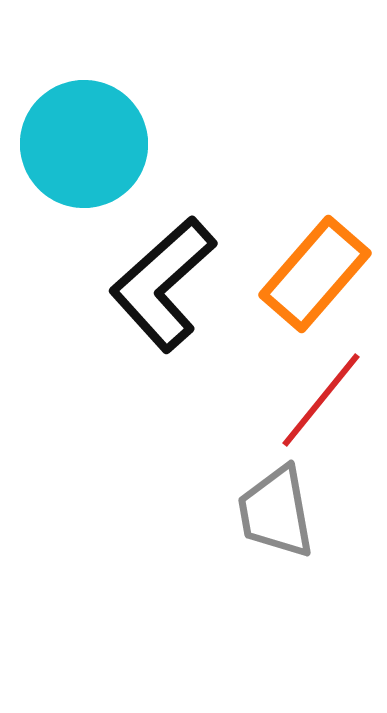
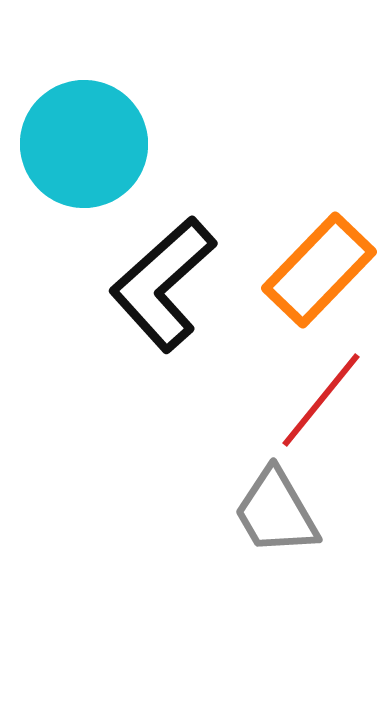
orange rectangle: moved 4 px right, 4 px up; rotated 3 degrees clockwise
gray trapezoid: rotated 20 degrees counterclockwise
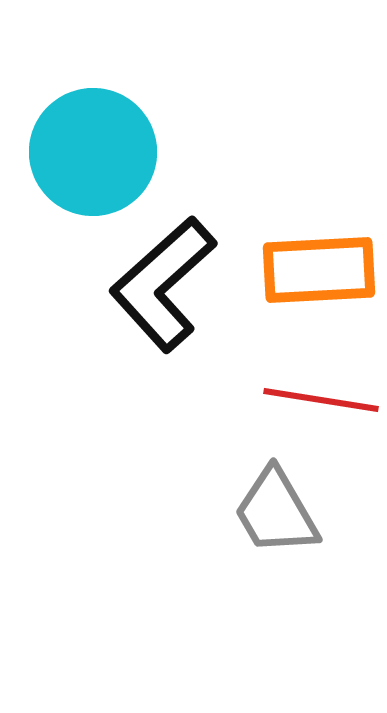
cyan circle: moved 9 px right, 8 px down
orange rectangle: rotated 43 degrees clockwise
red line: rotated 60 degrees clockwise
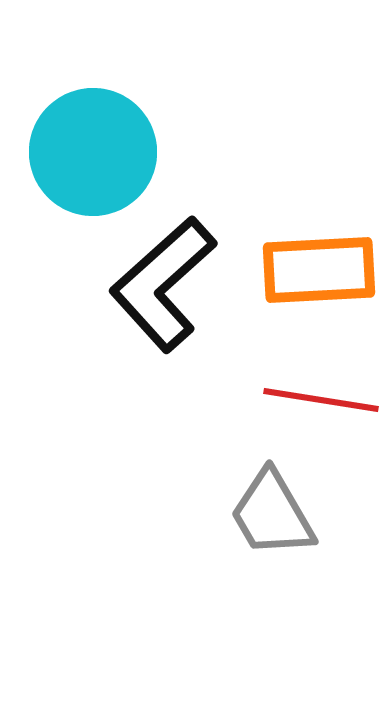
gray trapezoid: moved 4 px left, 2 px down
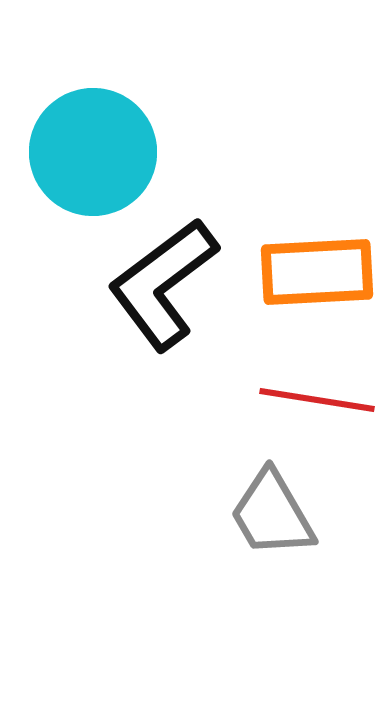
orange rectangle: moved 2 px left, 2 px down
black L-shape: rotated 5 degrees clockwise
red line: moved 4 px left
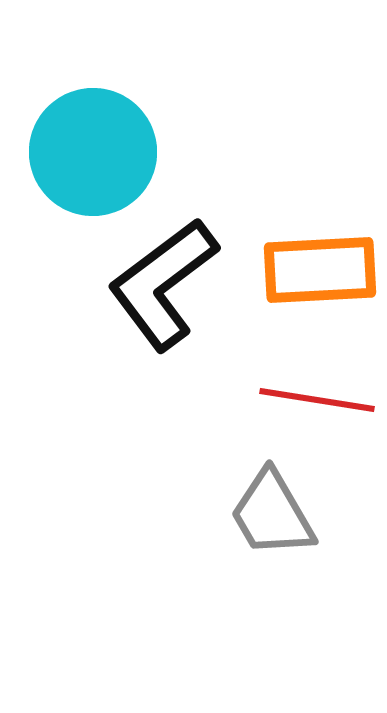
orange rectangle: moved 3 px right, 2 px up
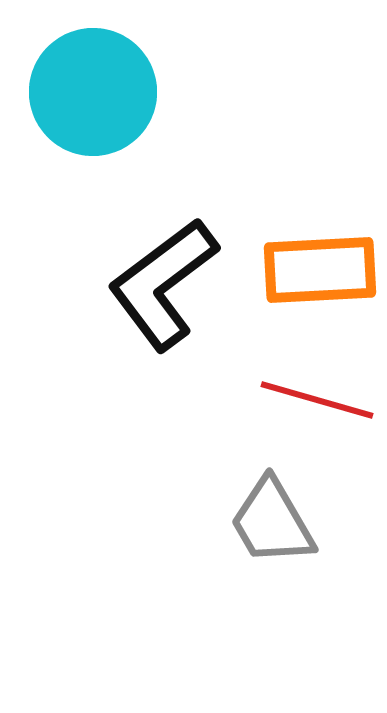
cyan circle: moved 60 px up
red line: rotated 7 degrees clockwise
gray trapezoid: moved 8 px down
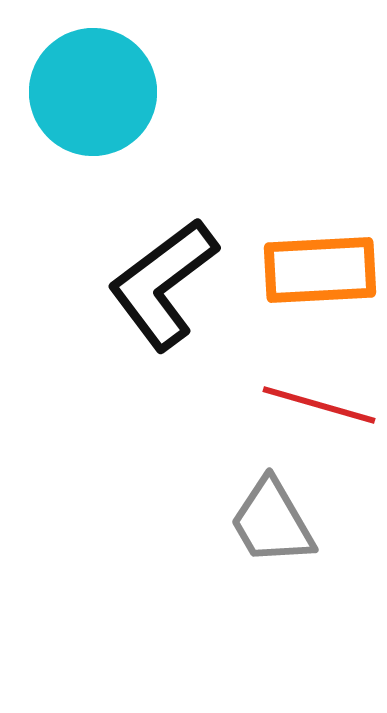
red line: moved 2 px right, 5 px down
